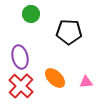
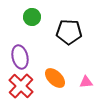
green circle: moved 1 px right, 3 px down
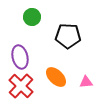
black pentagon: moved 1 px left, 4 px down
orange ellipse: moved 1 px right, 1 px up
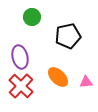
black pentagon: rotated 15 degrees counterclockwise
orange ellipse: moved 2 px right
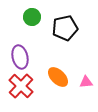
black pentagon: moved 3 px left, 8 px up
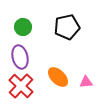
green circle: moved 9 px left, 10 px down
black pentagon: moved 2 px right, 1 px up
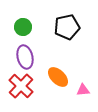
purple ellipse: moved 5 px right
pink triangle: moved 3 px left, 8 px down
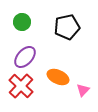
green circle: moved 1 px left, 5 px up
purple ellipse: rotated 55 degrees clockwise
orange ellipse: rotated 20 degrees counterclockwise
pink triangle: rotated 40 degrees counterclockwise
